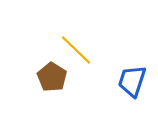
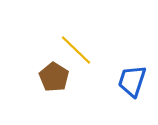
brown pentagon: moved 2 px right
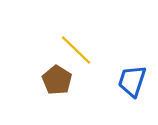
brown pentagon: moved 3 px right, 3 px down
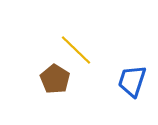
brown pentagon: moved 2 px left, 1 px up
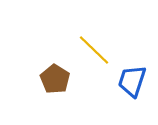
yellow line: moved 18 px right
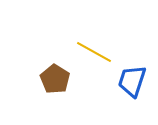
yellow line: moved 2 px down; rotated 15 degrees counterclockwise
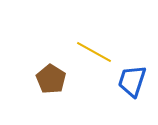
brown pentagon: moved 4 px left
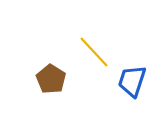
yellow line: rotated 18 degrees clockwise
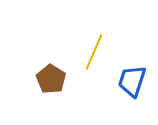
yellow line: rotated 66 degrees clockwise
